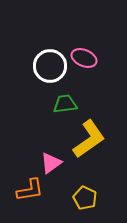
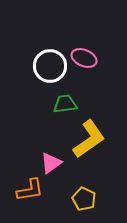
yellow pentagon: moved 1 px left, 1 px down
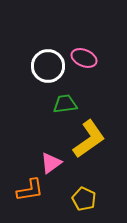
white circle: moved 2 px left
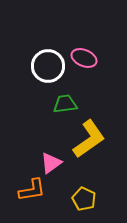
orange L-shape: moved 2 px right
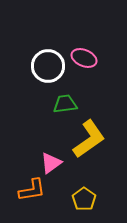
yellow pentagon: rotated 10 degrees clockwise
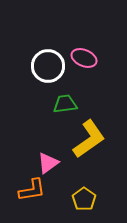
pink triangle: moved 3 px left
